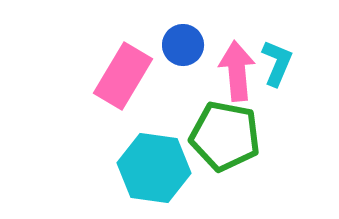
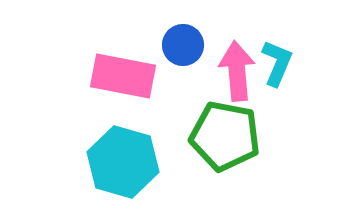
pink rectangle: rotated 70 degrees clockwise
cyan hexagon: moved 31 px left, 6 px up; rotated 8 degrees clockwise
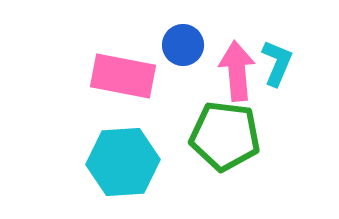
green pentagon: rotated 4 degrees counterclockwise
cyan hexagon: rotated 20 degrees counterclockwise
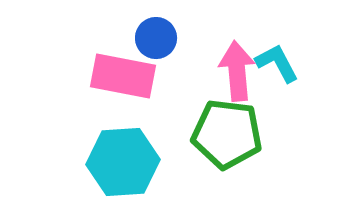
blue circle: moved 27 px left, 7 px up
cyan L-shape: rotated 51 degrees counterclockwise
green pentagon: moved 2 px right, 2 px up
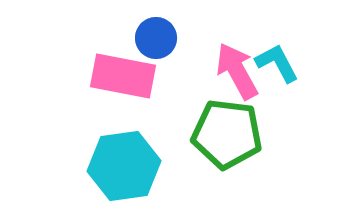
pink arrow: rotated 24 degrees counterclockwise
cyan hexagon: moved 1 px right, 4 px down; rotated 4 degrees counterclockwise
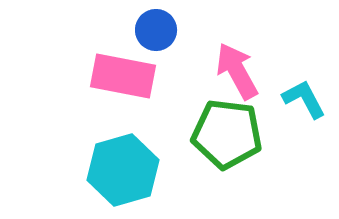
blue circle: moved 8 px up
cyan L-shape: moved 27 px right, 36 px down
cyan hexagon: moved 1 px left, 4 px down; rotated 8 degrees counterclockwise
